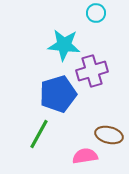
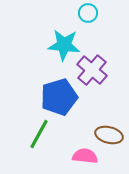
cyan circle: moved 8 px left
purple cross: moved 1 px up; rotated 32 degrees counterclockwise
blue pentagon: moved 1 px right, 3 px down
pink semicircle: rotated 15 degrees clockwise
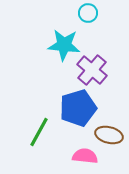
blue pentagon: moved 19 px right, 11 px down
green line: moved 2 px up
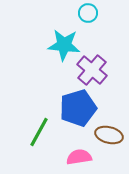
pink semicircle: moved 6 px left, 1 px down; rotated 15 degrees counterclockwise
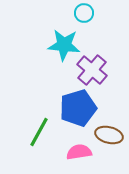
cyan circle: moved 4 px left
pink semicircle: moved 5 px up
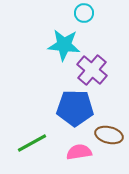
blue pentagon: moved 3 px left; rotated 18 degrees clockwise
green line: moved 7 px left, 11 px down; rotated 32 degrees clockwise
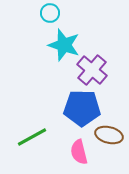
cyan circle: moved 34 px left
cyan star: rotated 12 degrees clockwise
blue pentagon: moved 7 px right
green line: moved 6 px up
pink semicircle: rotated 95 degrees counterclockwise
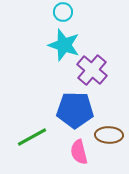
cyan circle: moved 13 px right, 1 px up
blue pentagon: moved 7 px left, 2 px down
brown ellipse: rotated 12 degrees counterclockwise
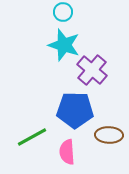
pink semicircle: moved 12 px left; rotated 10 degrees clockwise
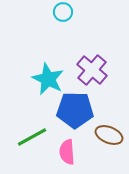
cyan star: moved 16 px left, 34 px down; rotated 8 degrees clockwise
brown ellipse: rotated 20 degrees clockwise
